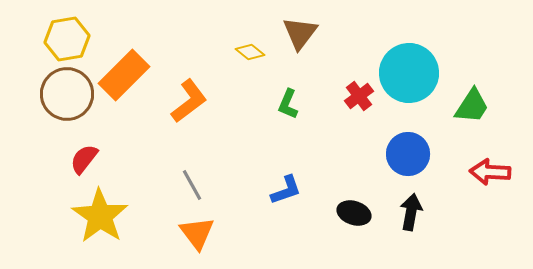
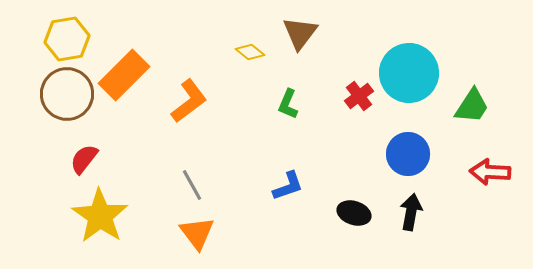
blue L-shape: moved 2 px right, 4 px up
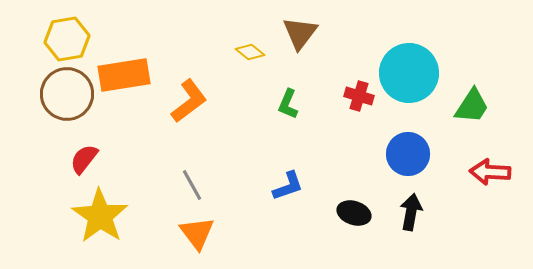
orange rectangle: rotated 36 degrees clockwise
red cross: rotated 36 degrees counterclockwise
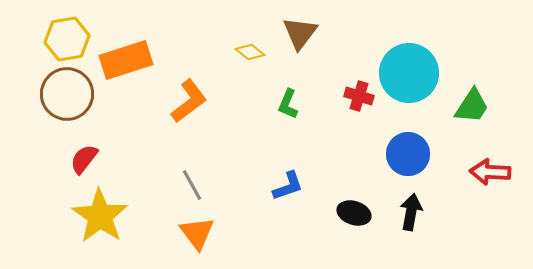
orange rectangle: moved 2 px right, 15 px up; rotated 9 degrees counterclockwise
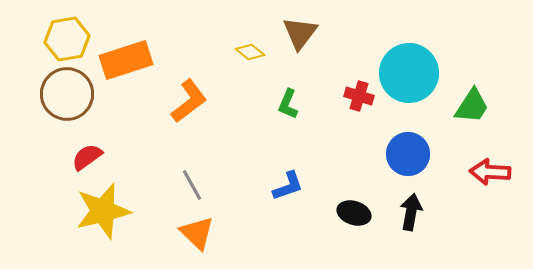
red semicircle: moved 3 px right, 2 px up; rotated 16 degrees clockwise
yellow star: moved 3 px right, 5 px up; rotated 24 degrees clockwise
orange triangle: rotated 9 degrees counterclockwise
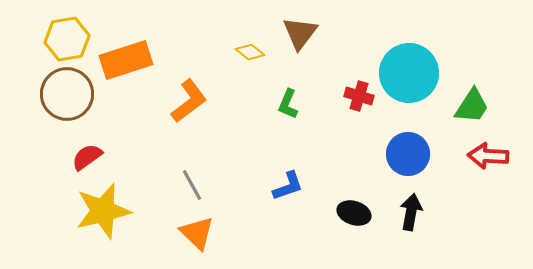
red arrow: moved 2 px left, 16 px up
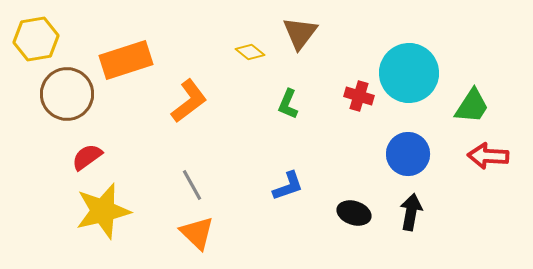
yellow hexagon: moved 31 px left
